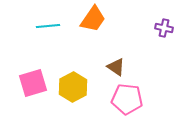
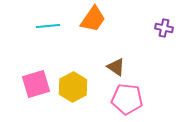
pink square: moved 3 px right, 1 px down
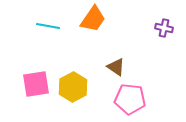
cyan line: rotated 15 degrees clockwise
pink square: rotated 8 degrees clockwise
pink pentagon: moved 3 px right
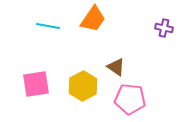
yellow hexagon: moved 10 px right, 1 px up
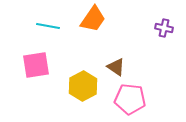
pink square: moved 19 px up
